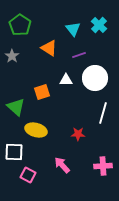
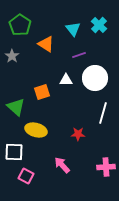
orange triangle: moved 3 px left, 4 px up
pink cross: moved 3 px right, 1 px down
pink square: moved 2 px left, 1 px down
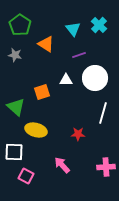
gray star: moved 3 px right, 1 px up; rotated 24 degrees counterclockwise
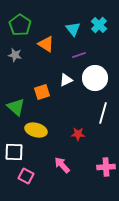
white triangle: rotated 24 degrees counterclockwise
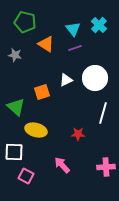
green pentagon: moved 5 px right, 3 px up; rotated 20 degrees counterclockwise
purple line: moved 4 px left, 7 px up
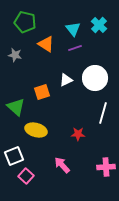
white square: moved 4 px down; rotated 24 degrees counterclockwise
pink square: rotated 14 degrees clockwise
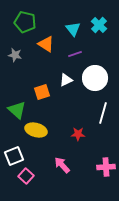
purple line: moved 6 px down
green triangle: moved 1 px right, 3 px down
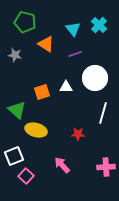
white triangle: moved 7 px down; rotated 24 degrees clockwise
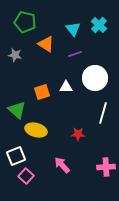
white square: moved 2 px right
